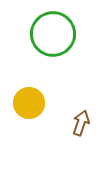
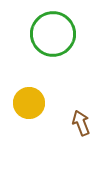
brown arrow: rotated 40 degrees counterclockwise
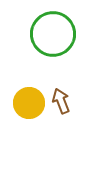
brown arrow: moved 20 px left, 22 px up
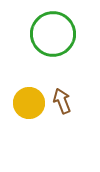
brown arrow: moved 1 px right
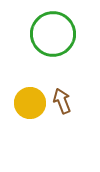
yellow circle: moved 1 px right
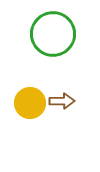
brown arrow: rotated 110 degrees clockwise
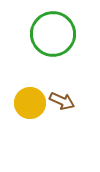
brown arrow: rotated 25 degrees clockwise
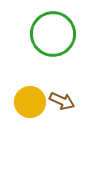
yellow circle: moved 1 px up
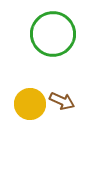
yellow circle: moved 2 px down
